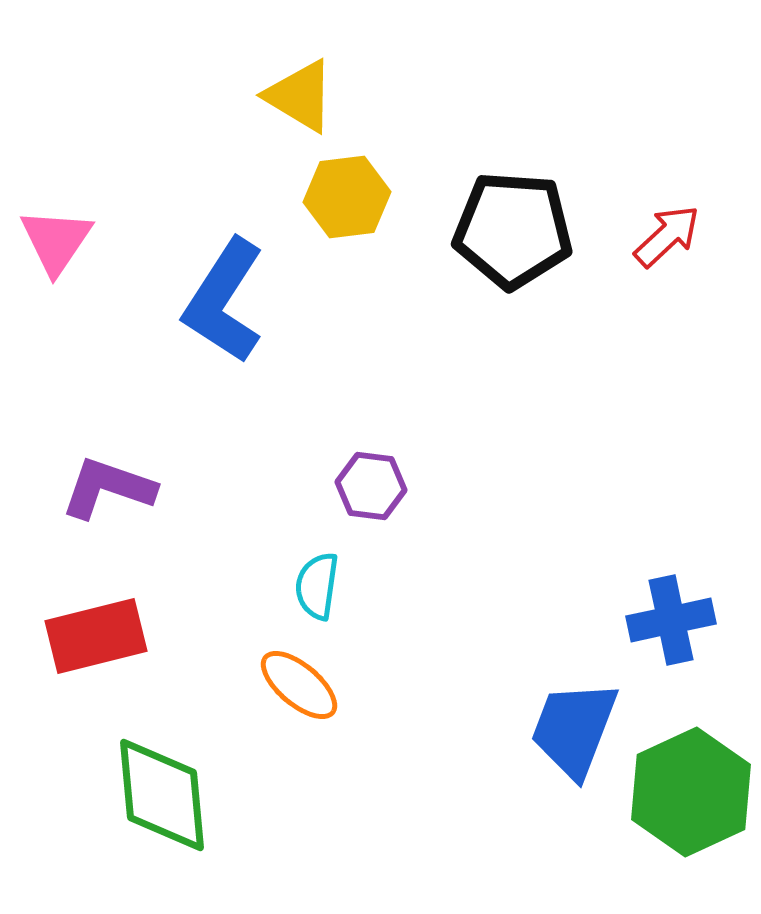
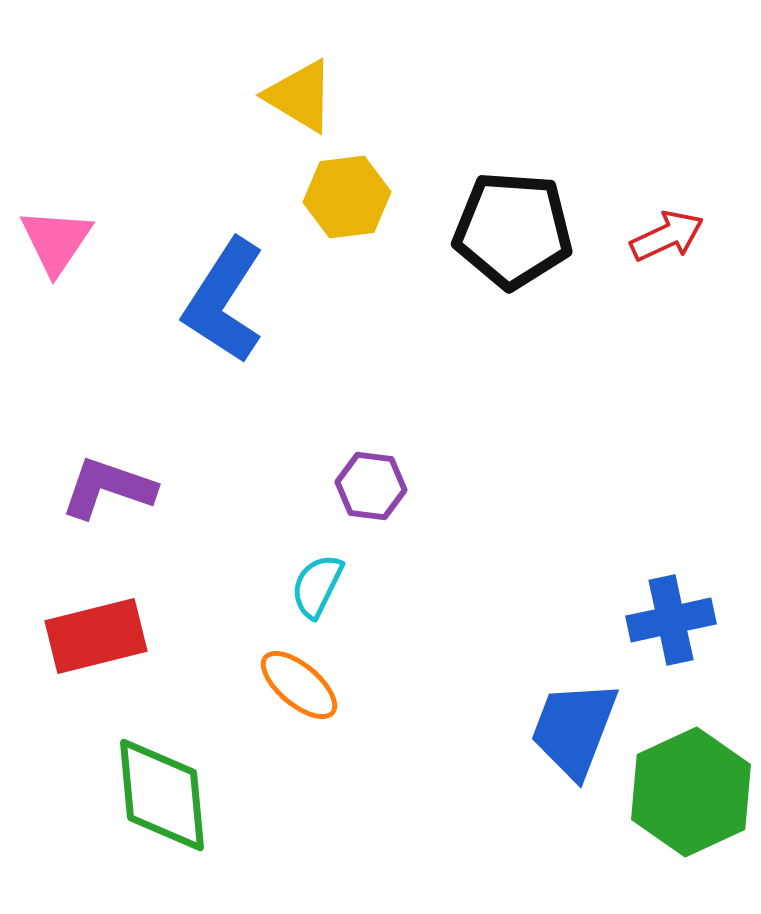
red arrow: rotated 18 degrees clockwise
cyan semicircle: rotated 18 degrees clockwise
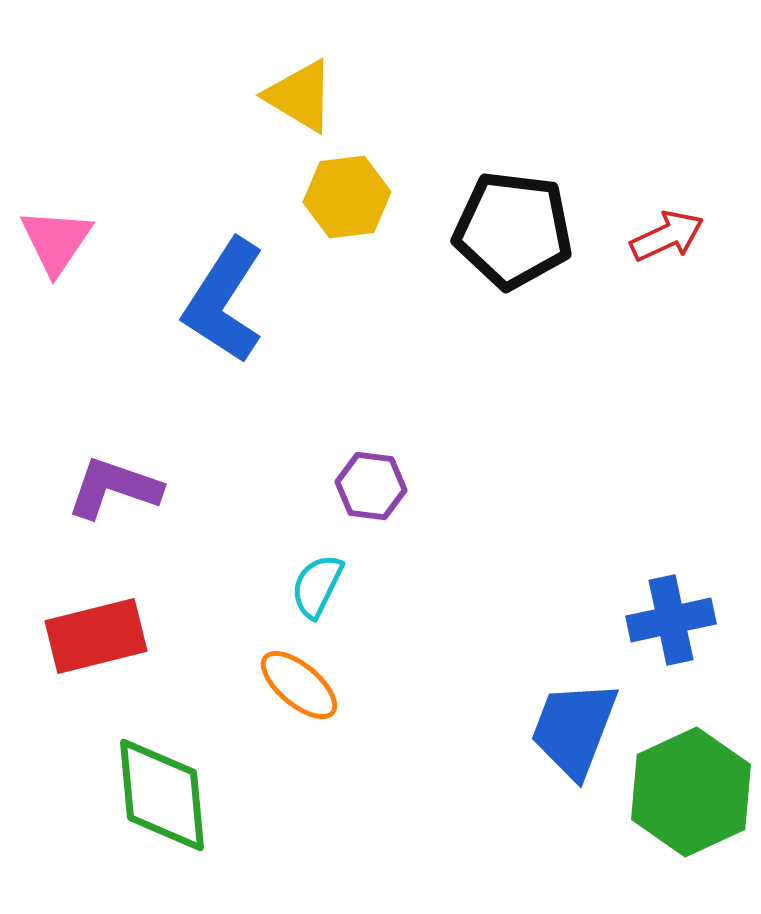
black pentagon: rotated 3 degrees clockwise
purple L-shape: moved 6 px right
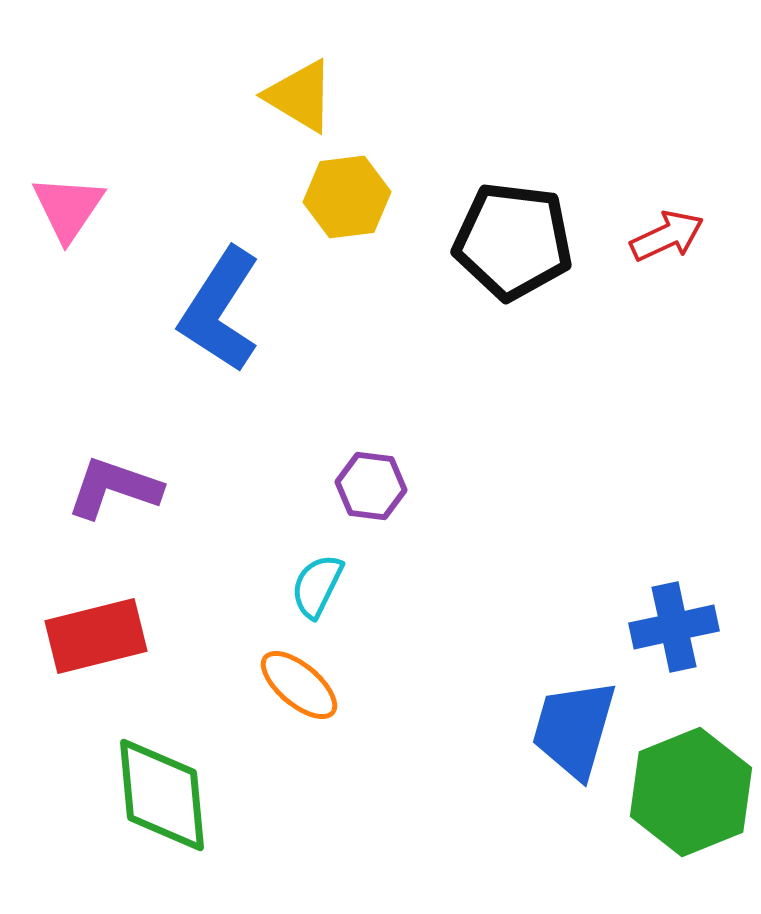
black pentagon: moved 11 px down
pink triangle: moved 12 px right, 33 px up
blue L-shape: moved 4 px left, 9 px down
blue cross: moved 3 px right, 7 px down
blue trapezoid: rotated 5 degrees counterclockwise
green hexagon: rotated 3 degrees clockwise
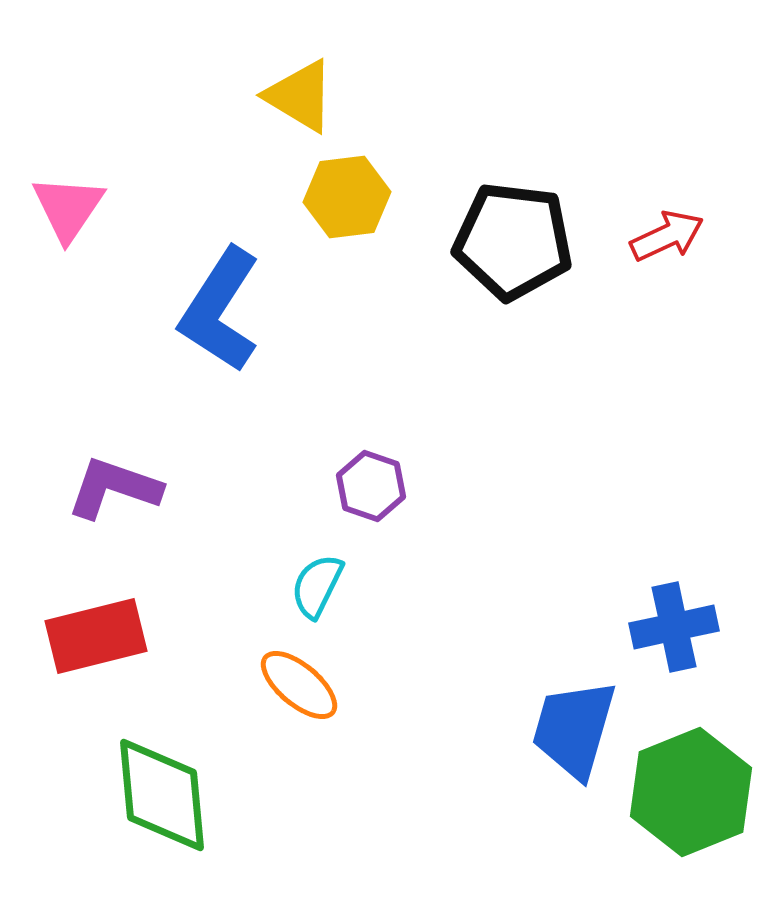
purple hexagon: rotated 12 degrees clockwise
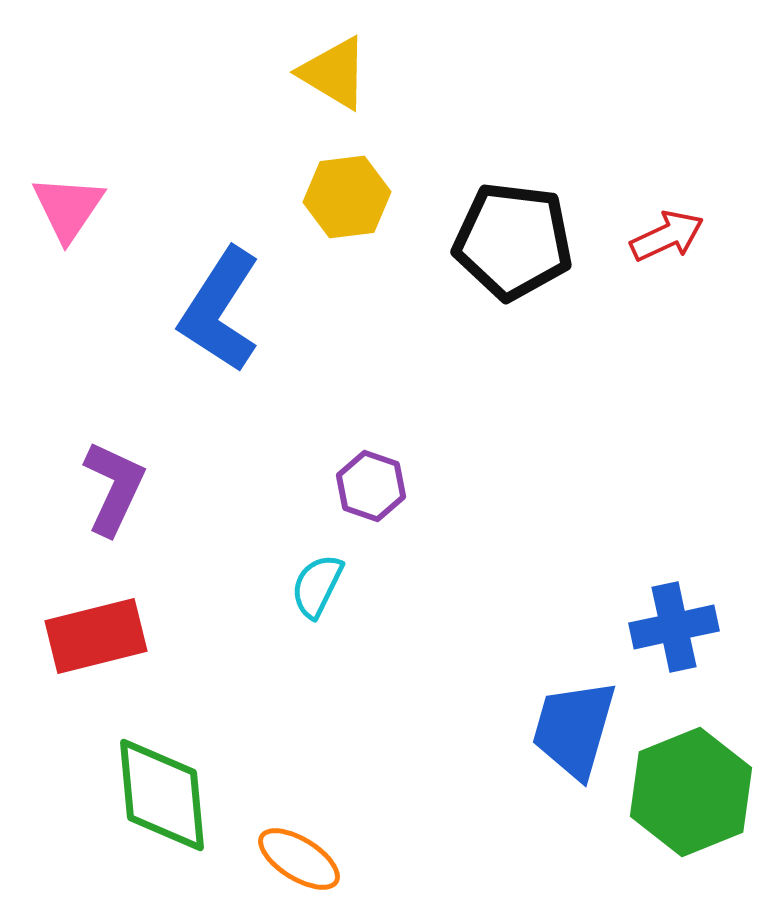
yellow triangle: moved 34 px right, 23 px up
purple L-shape: rotated 96 degrees clockwise
orange ellipse: moved 174 px down; rotated 8 degrees counterclockwise
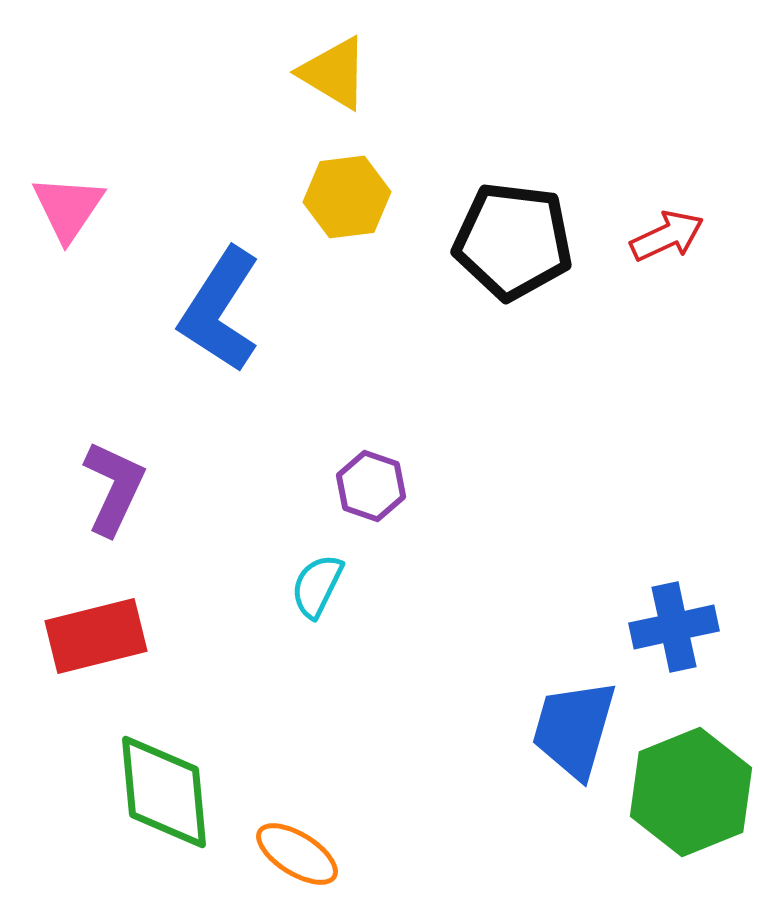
green diamond: moved 2 px right, 3 px up
orange ellipse: moved 2 px left, 5 px up
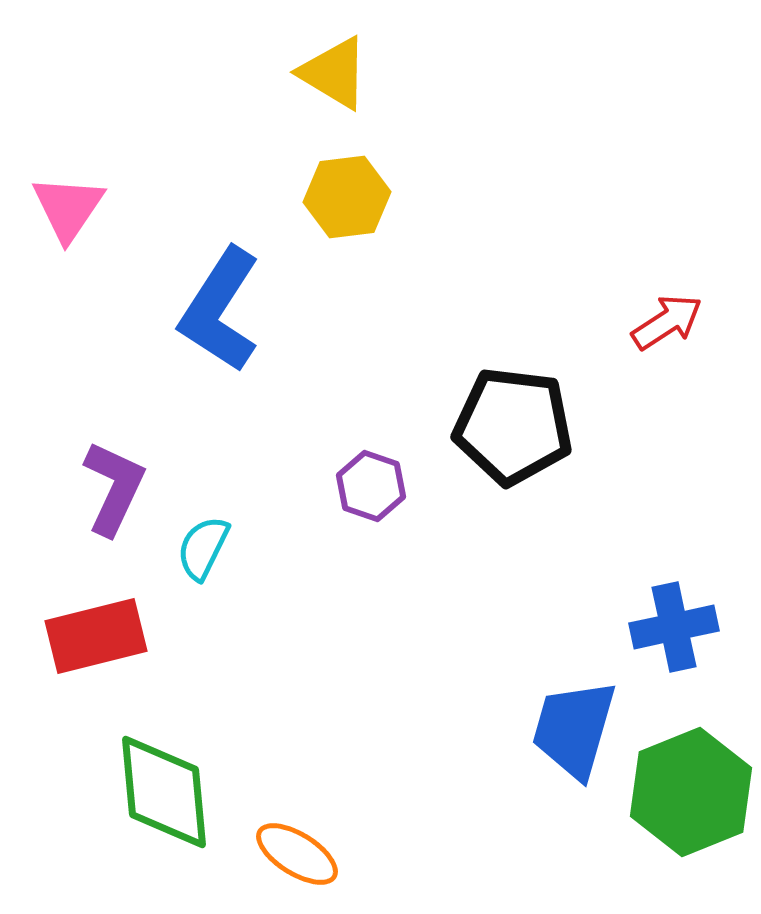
red arrow: moved 86 px down; rotated 8 degrees counterclockwise
black pentagon: moved 185 px down
cyan semicircle: moved 114 px left, 38 px up
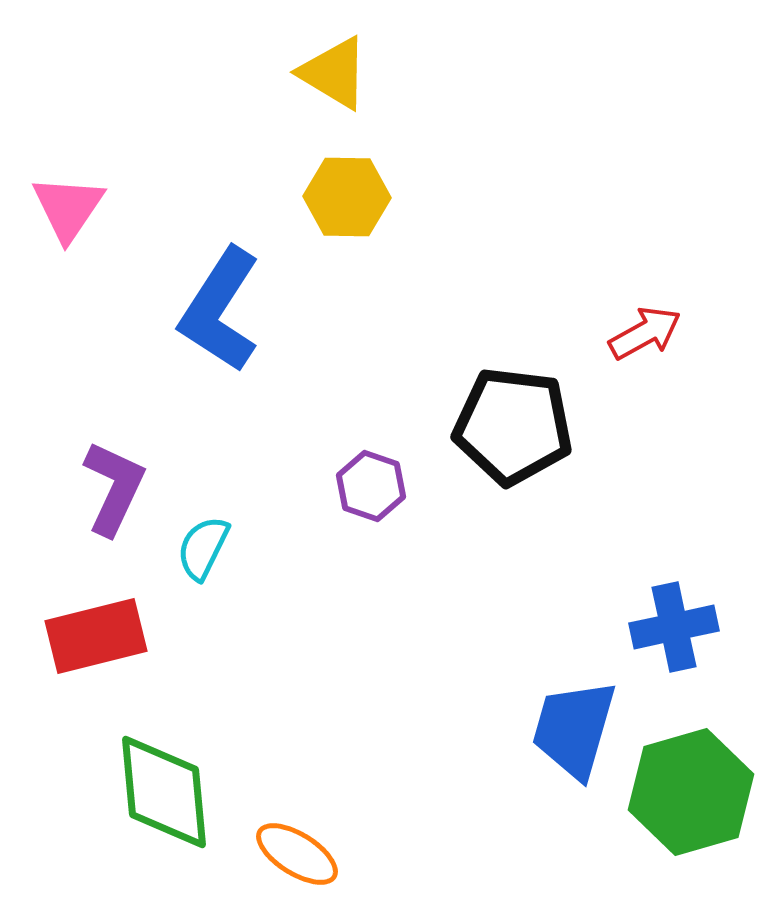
yellow hexagon: rotated 8 degrees clockwise
red arrow: moved 22 px left, 11 px down; rotated 4 degrees clockwise
green hexagon: rotated 6 degrees clockwise
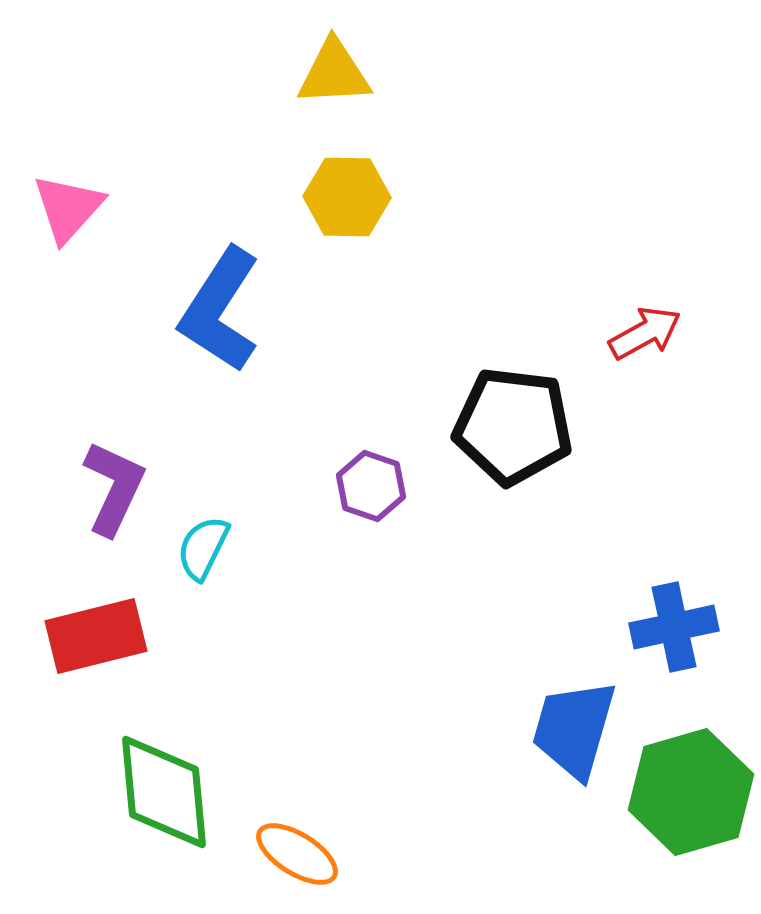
yellow triangle: rotated 34 degrees counterclockwise
pink triangle: rotated 8 degrees clockwise
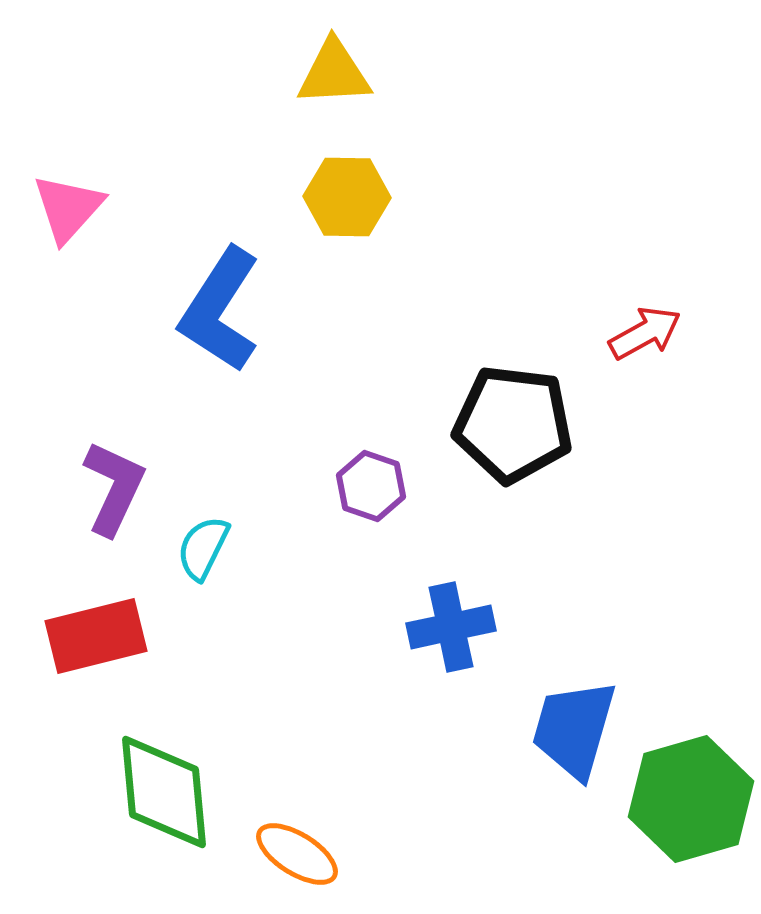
black pentagon: moved 2 px up
blue cross: moved 223 px left
green hexagon: moved 7 px down
